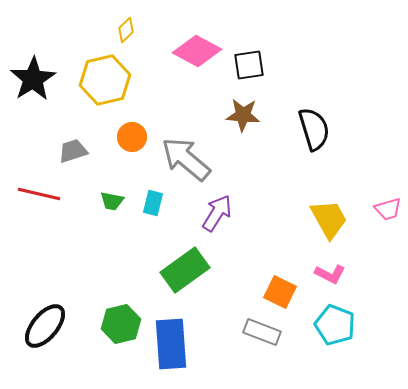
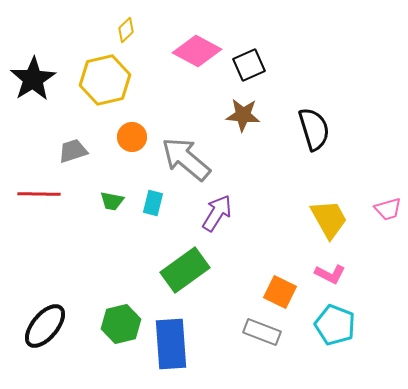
black square: rotated 16 degrees counterclockwise
red line: rotated 12 degrees counterclockwise
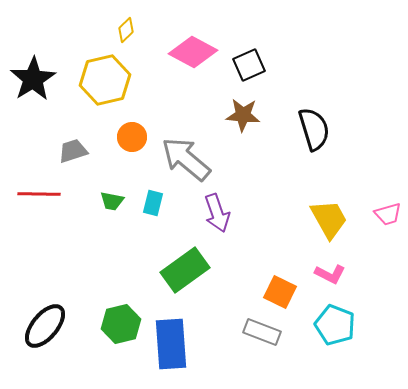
pink diamond: moved 4 px left, 1 px down
pink trapezoid: moved 5 px down
purple arrow: rotated 129 degrees clockwise
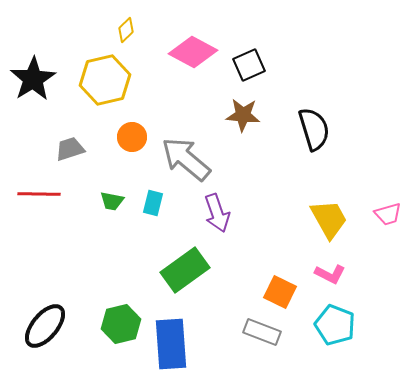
gray trapezoid: moved 3 px left, 2 px up
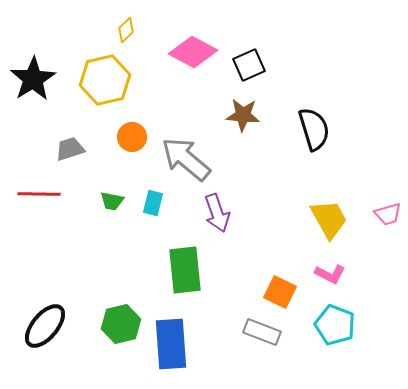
green rectangle: rotated 60 degrees counterclockwise
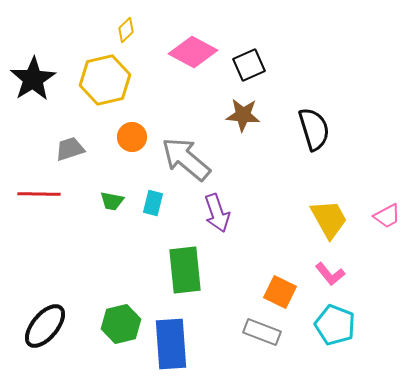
pink trapezoid: moved 1 px left, 2 px down; rotated 12 degrees counterclockwise
pink L-shape: rotated 24 degrees clockwise
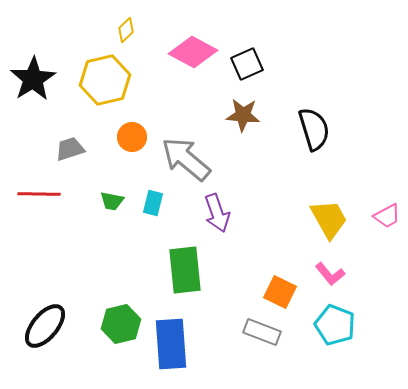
black square: moved 2 px left, 1 px up
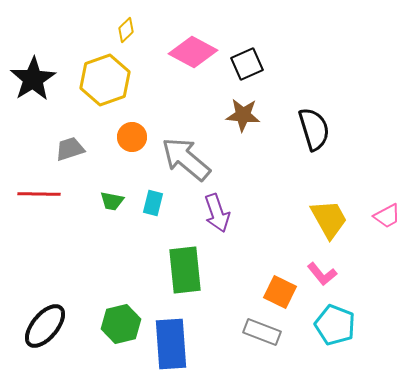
yellow hexagon: rotated 6 degrees counterclockwise
pink L-shape: moved 8 px left
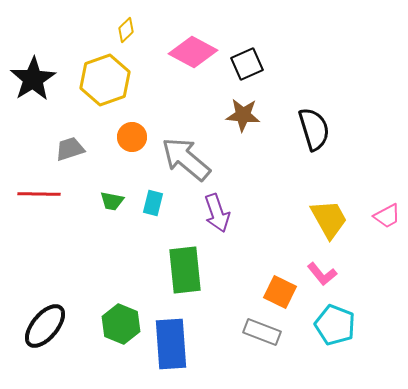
green hexagon: rotated 24 degrees counterclockwise
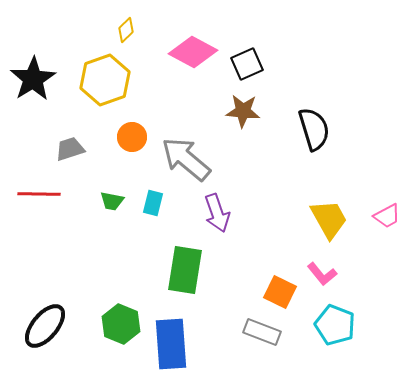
brown star: moved 4 px up
green rectangle: rotated 15 degrees clockwise
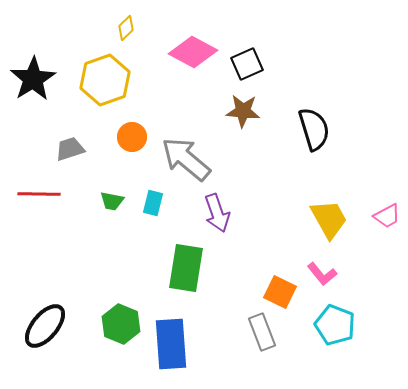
yellow diamond: moved 2 px up
green rectangle: moved 1 px right, 2 px up
gray rectangle: rotated 48 degrees clockwise
